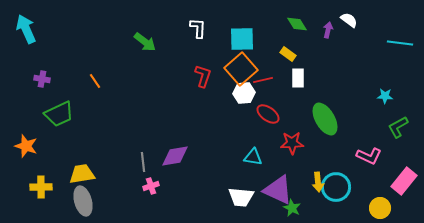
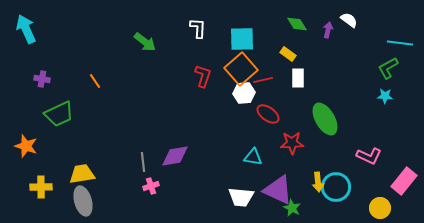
green L-shape: moved 10 px left, 59 px up
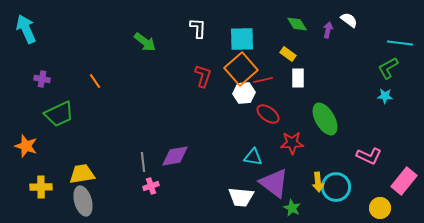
purple triangle: moved 4 px left, 7 px up; rotated 12 degrees clockwise
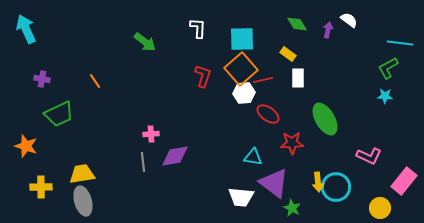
pink cross: moved 52 px up; rotated 14 degrees clockwise
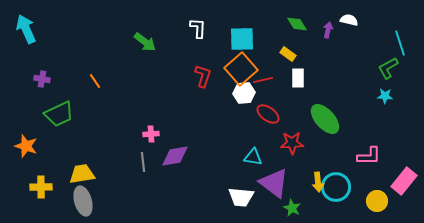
white semicircle: rotated 24 degrees counterclockwise
cyan line: rotated 65 degrees clockwise
green ellipse: rotated 12 degrees counterclockwise
pink L-shape: rotated 25 degrees counterclockwise
yellow circle: moved 3 px left, 7 px up
